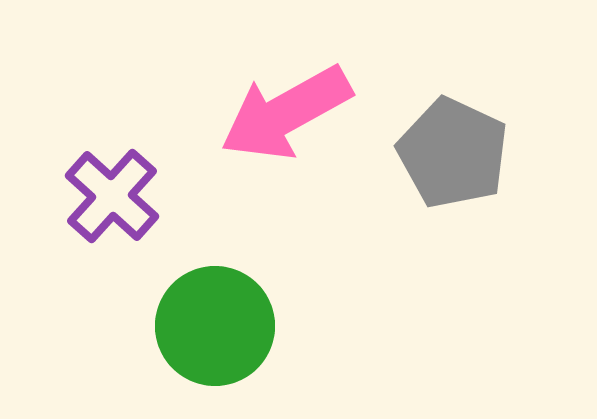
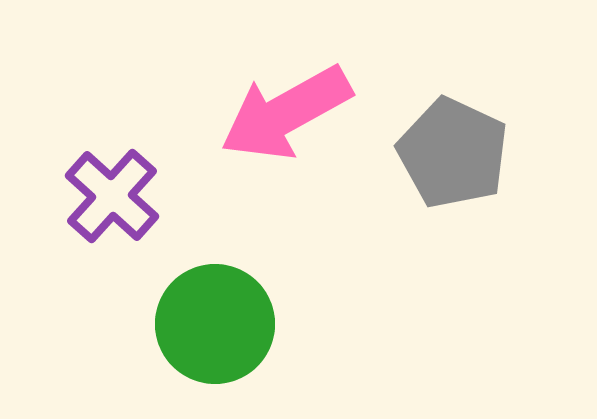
green circle: moved 2 px up
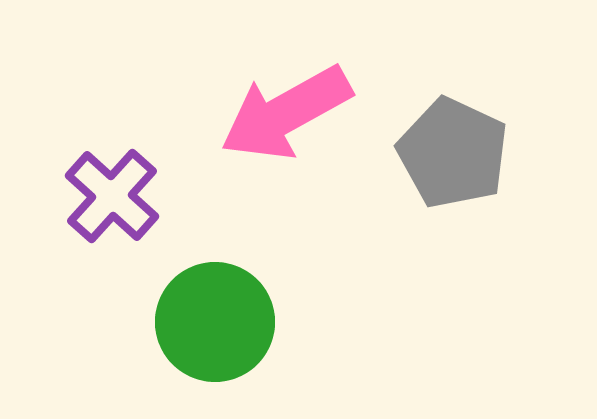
green circle: moved 2 px up
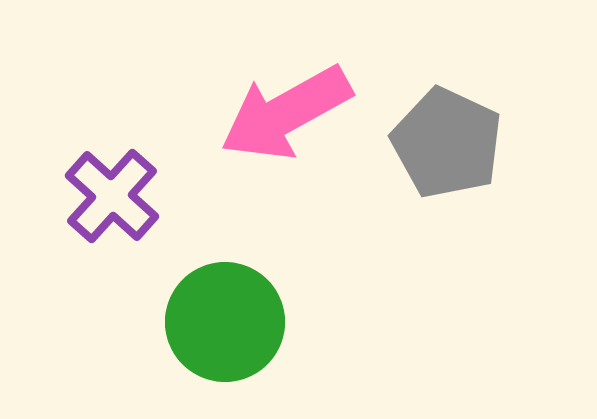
gray pentagon: moved 6 px left, 10 px up
green circle: moved 10 px right
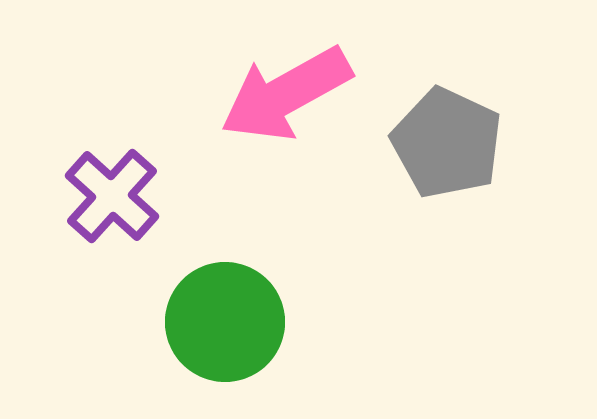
pink arrow: moved 19 px up
